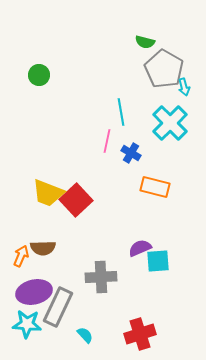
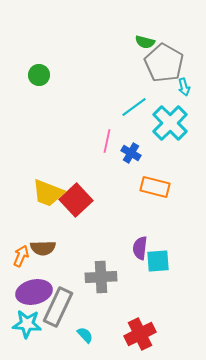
gray pentagon: moved 6 px up
cyan line: moved 13 px right, 5 px up; rotated 64 degrees clockwise
purple semicircle: rotated 60 degrees counterclockwise
red cross: rotated 8 degrees counterclockwise
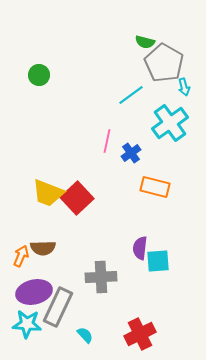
cyan line: moved 3 px left, 12 px up
cyan cross: rotated 9 degrees clockwise
blue cross: rotated 24 degrees clockwise
red square: moved 1 px right, 2 px up
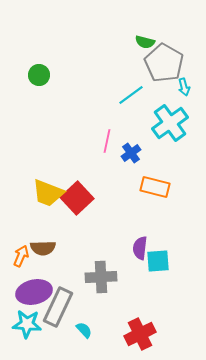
cyan semicircle: moved 1 px left, 5 px up
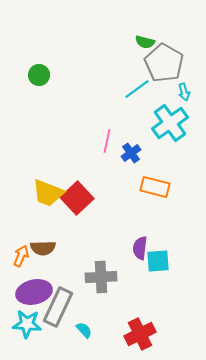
cyan arrow: moved 5 px down
cyan line: moved 6 px right, 6 px up
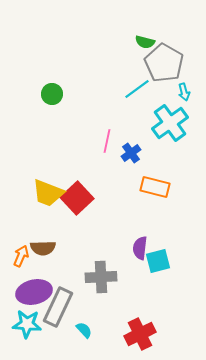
green circle: moved 13 px right, 19 px down
cyan square: rotated 10 degrees counterclockwise
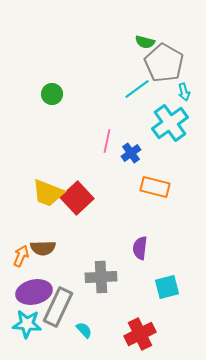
cyan square: moved 9 px right, 26 px down
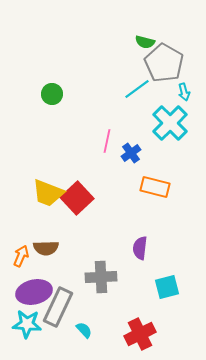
cyan cross: rotated 9 degrees counterclockwise
brown semicircle: moved 3 px right
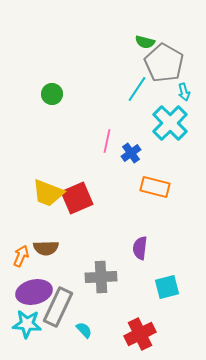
cyan line: rotated 20 degrees counterclockwise
red square: rotated 20 degrees clockwise
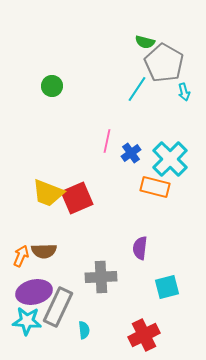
green circle: moved 8 px up
cyan cross: moved 36 px down
brown semicircle: moved 2 px left, 3 px down
cyan star: moved 3 px up
cyan semicircle: rotated 36 degrees clockwise
red cross: moved 4 px right, 1 px down
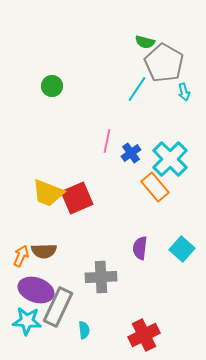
orange rectangle: rotated 36 degrees clockwise
cyan square: moved 15 px right, 38 px up; rotated 35 degrees counterclockwise
purple ellipse: moved 2 px right, 2 px up; rotated 32 degrees clockwise
